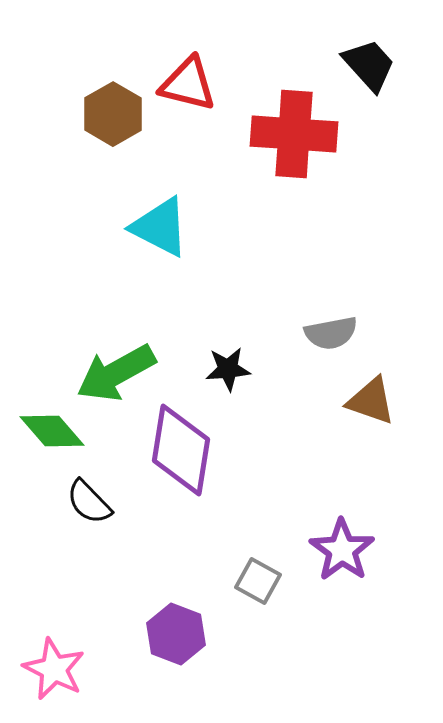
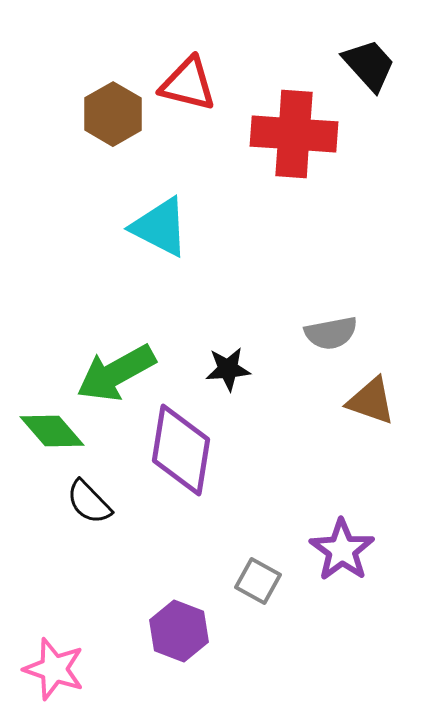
purple hexagon: moved 3 px right, 3 px up
pink star: rotated 8 degrees counterclockwise
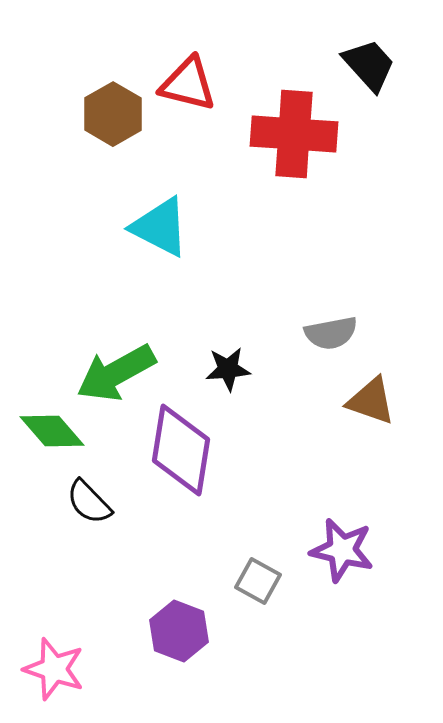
purple star: rotated 22 degrees counterclockwise
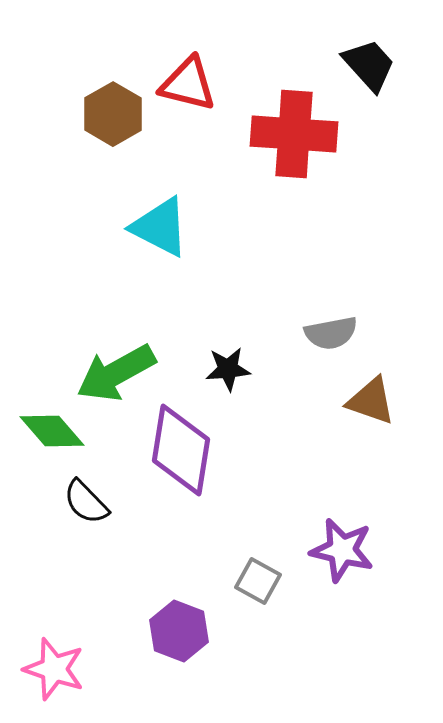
black semicircle: moved 3 px left
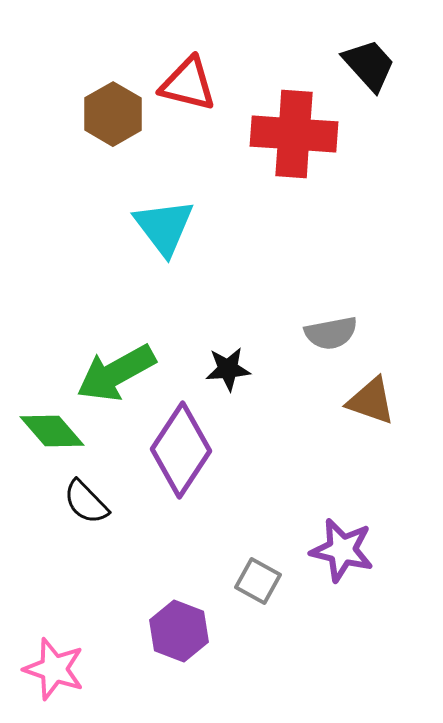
cyan triangle: moved 4 px right; rotated 26 degrees clockwise
purple diamond: rotated 24 degrees clockwise
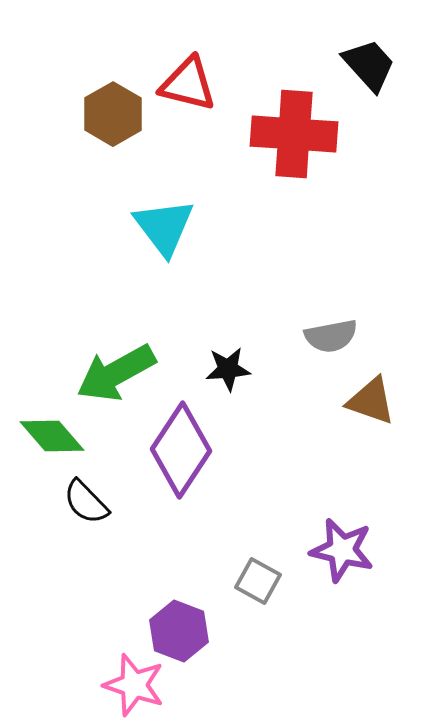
gray semicircle: moved 3 px down
green diamond: moved 5 px down
pink star: moved 80 px right, 16 px down
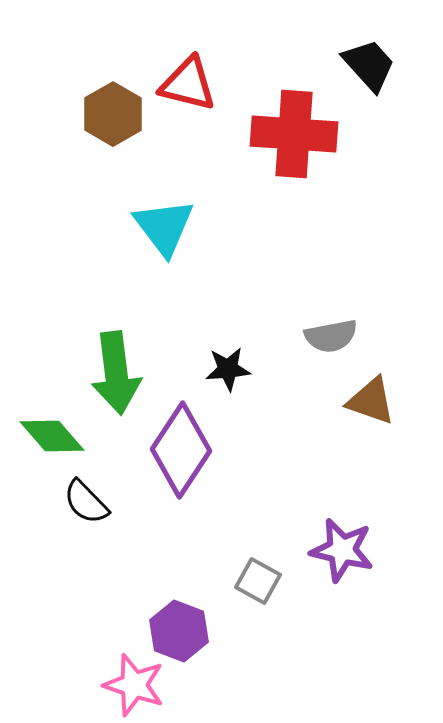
green arrow: rotated 68 degrees counterclockwise
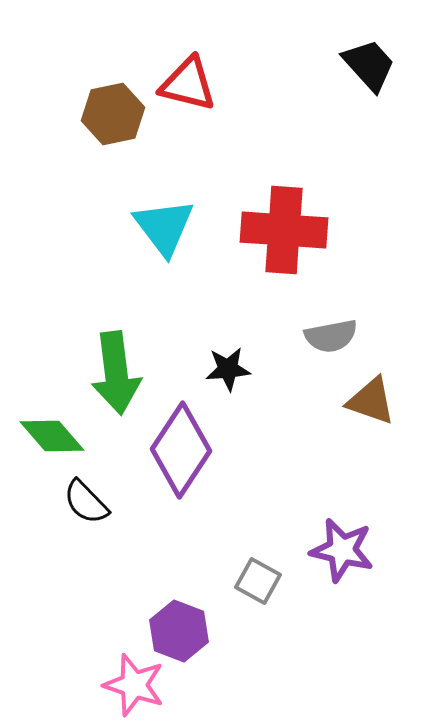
brown hexagon: rotated 18 degrees clockwise
red cross: moved 10 px left, 96 px down
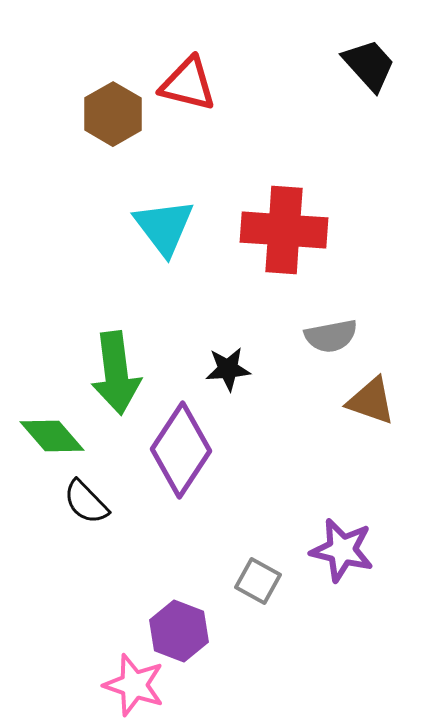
brown hexagon: rotated 18 degrees counterclockwise
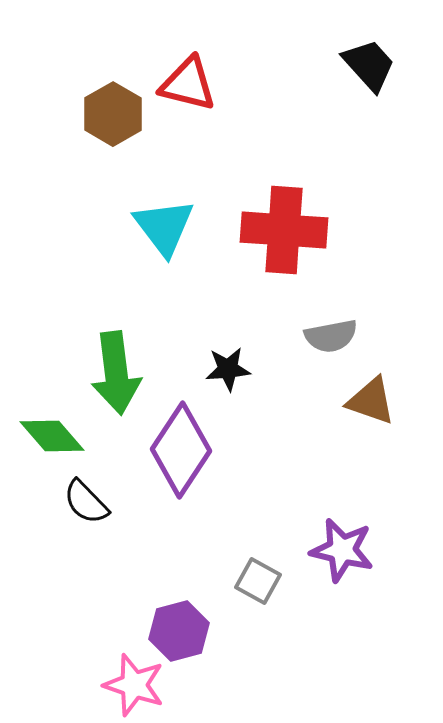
purple hexagon: rotated 24 degrees clockwise
